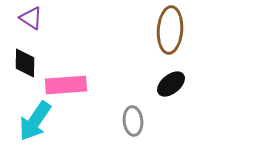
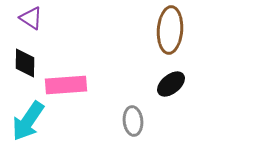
cyan arrow: moved 7 px left
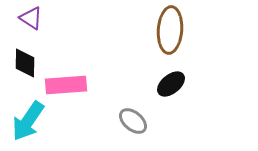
gray ellipse: rotated 44 degrees counterclockwise
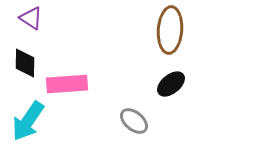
pink rectangle: moved 1 px right, 1 px up
gray ellipse: moved 1 px right
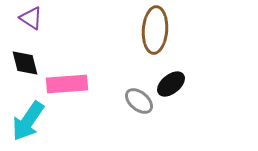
brown ellipse: moved 15 px left
black diamond: rotated 16 degrees counterclockwise
gray ellipse: moved 5 px right, 20 px up
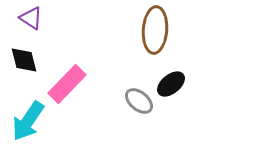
black diamond: moved 1 px left, 3 px up
pink rectangle: rotated 42 degrees counterclockwise
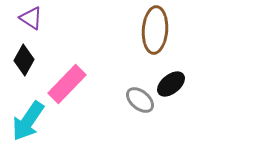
black diamond: rotated 44 degrees clockwise
gray ellipse: moved 1 px right, 1 px up
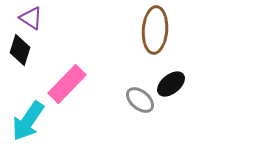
black diamond: moved 4 px left, 10 px up; rotated 12 degrees counterclockwise
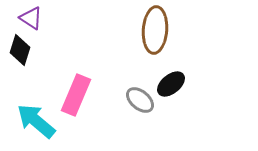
pink rectangle: moved 9 px right, 11 px down; rotated 21 degrees counterclockwise
cyan arrow: moved 8 px right; rotated 96 degrees clockwise
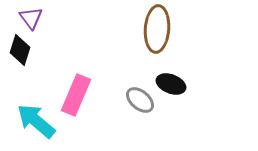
purple triangle: rotated 20 degrees clockwise
brown ellipse: moved 2 px right, 1 px up
black ellipse: rotated 60 degrees clockwise
